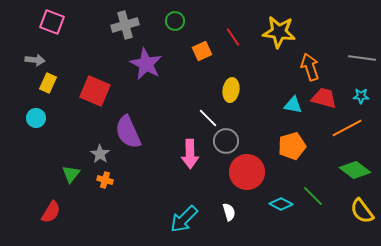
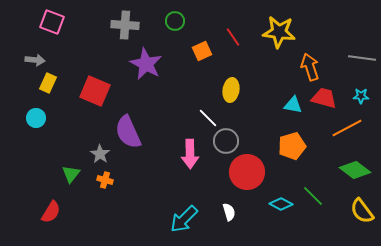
gray cross: rotated 20 degrees clockwise
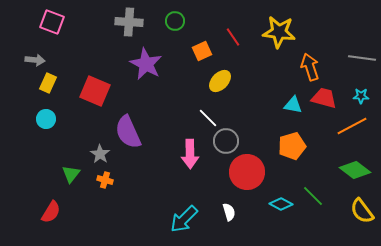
gray cross: moved 4 px right, 3 px up
yellow ellipse: moved 11 px left, 9 px up; rotated 35 degrees clockwise
cyan circle: moved 10 px right, 1 px down
orange line: moved 5 px right, 2 px up
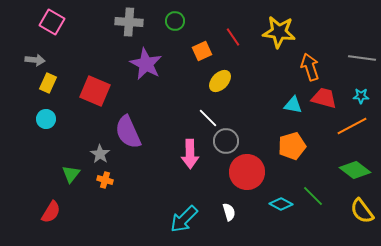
pink square: rotated 10 degrees clockwise
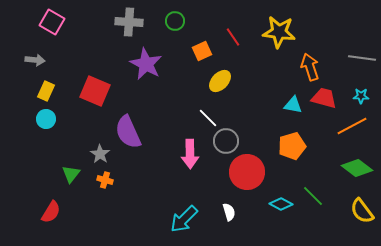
yellow rectangle: moved 2 px left, 8 px down
green diamond: moved 2 px right, 2 px up
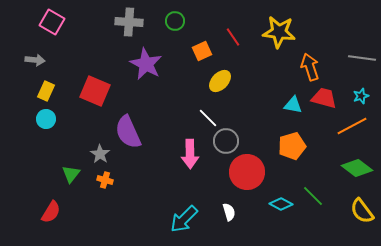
cyan star: rotated 21 degrees counterclockwise
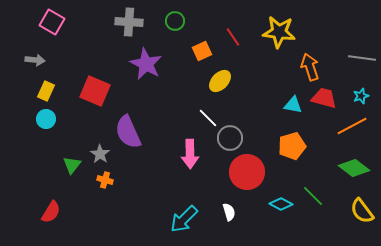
gray circle: moved 4 px right, 3 px up
green diamond: moved 3 px left
green triangle: moved 1 px right, 9 px up
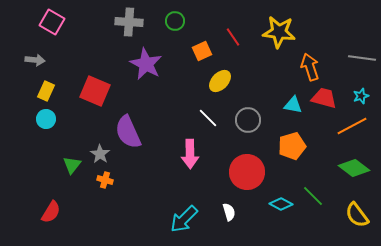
gray circle: moved 18 px right, 18 px up
yellow semicircle: moved 5 px left, 4 px down
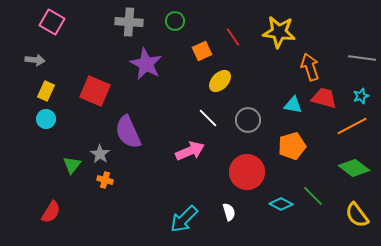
pink arrow: moved 3 px up; rotated 112 degrees counterclockwise
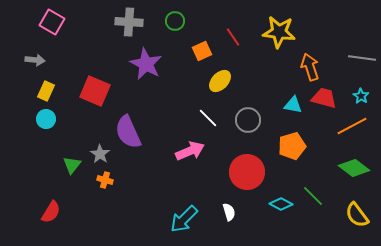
cyan star: rotated 21 degrees counterclockwise
